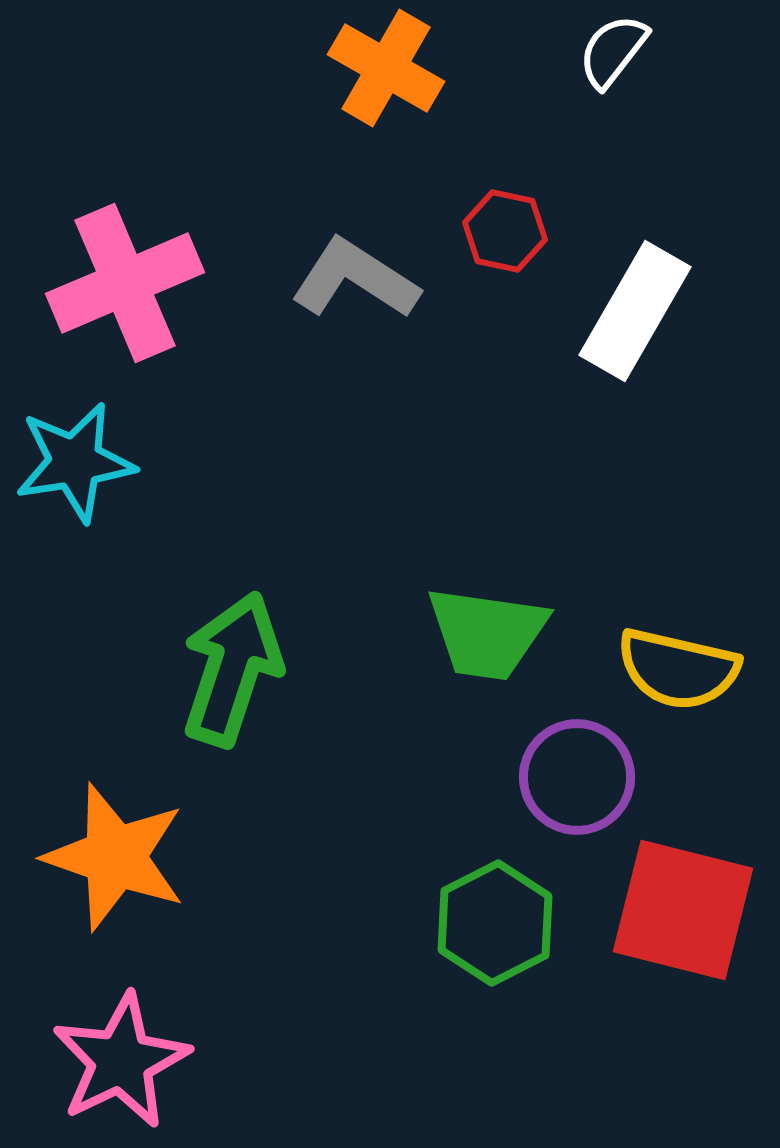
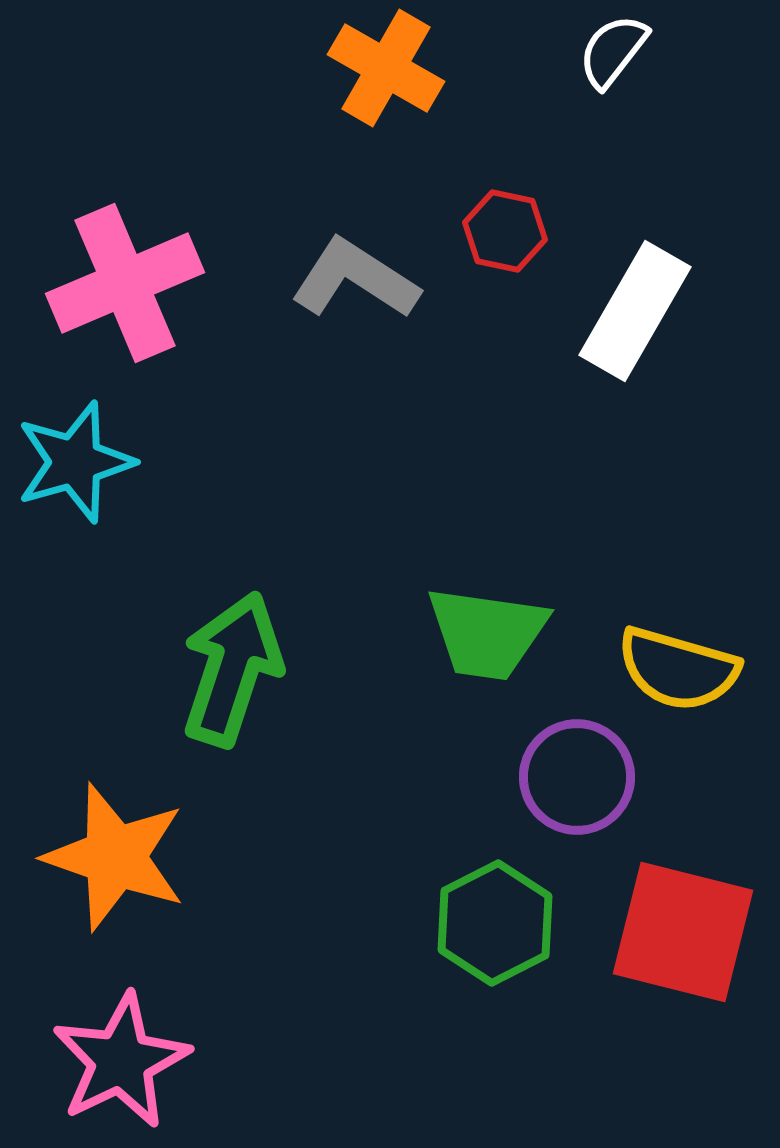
cyan star: rotated 7 degrees counterclockwise
yellow semicircle: rotated 3 degrees clockwise
red square: moved 22 px down
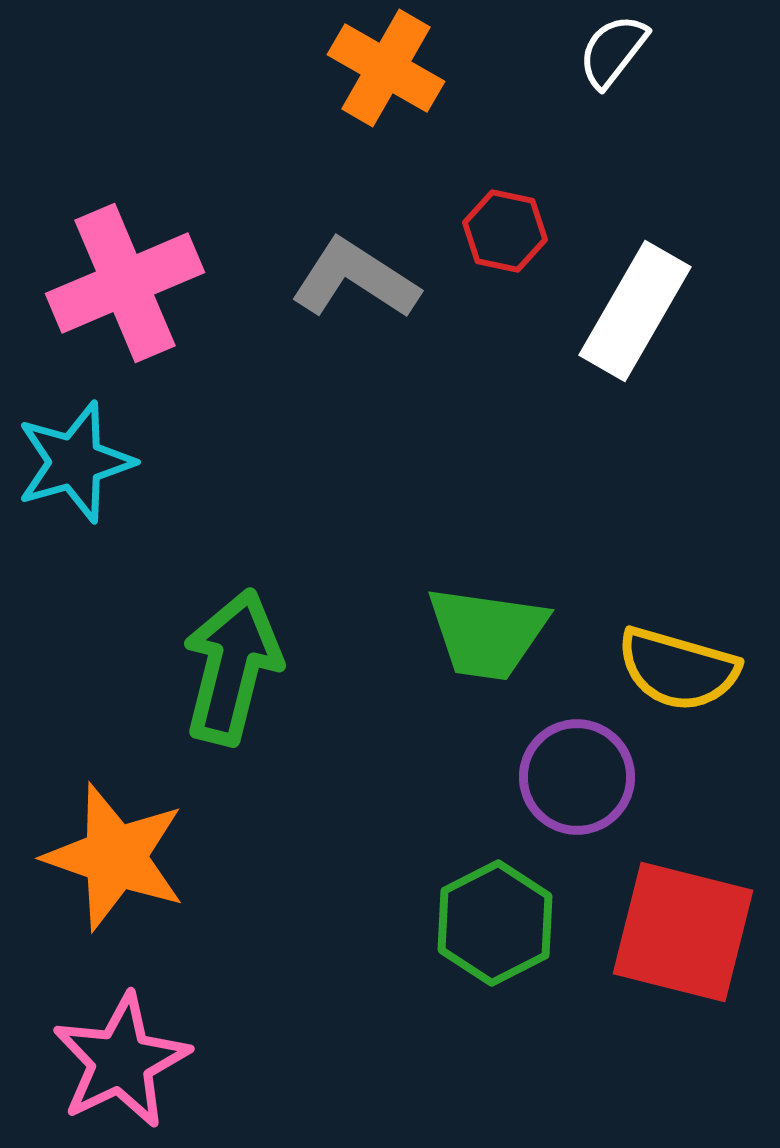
green arrow: moved 2 px up; rotated 4 degrees counterclockwise
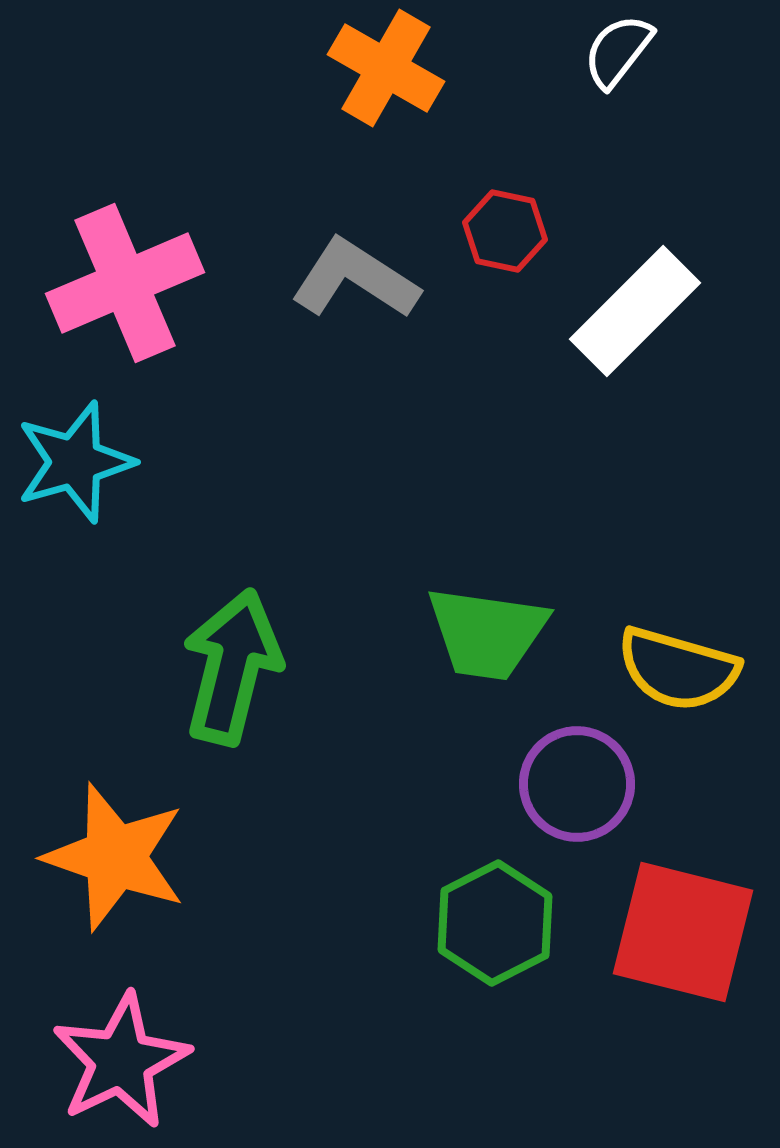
white semicircle: moved 5 px right
white rectangle: rotated 15 degrees clockwise
purple circle: moved 7 px down
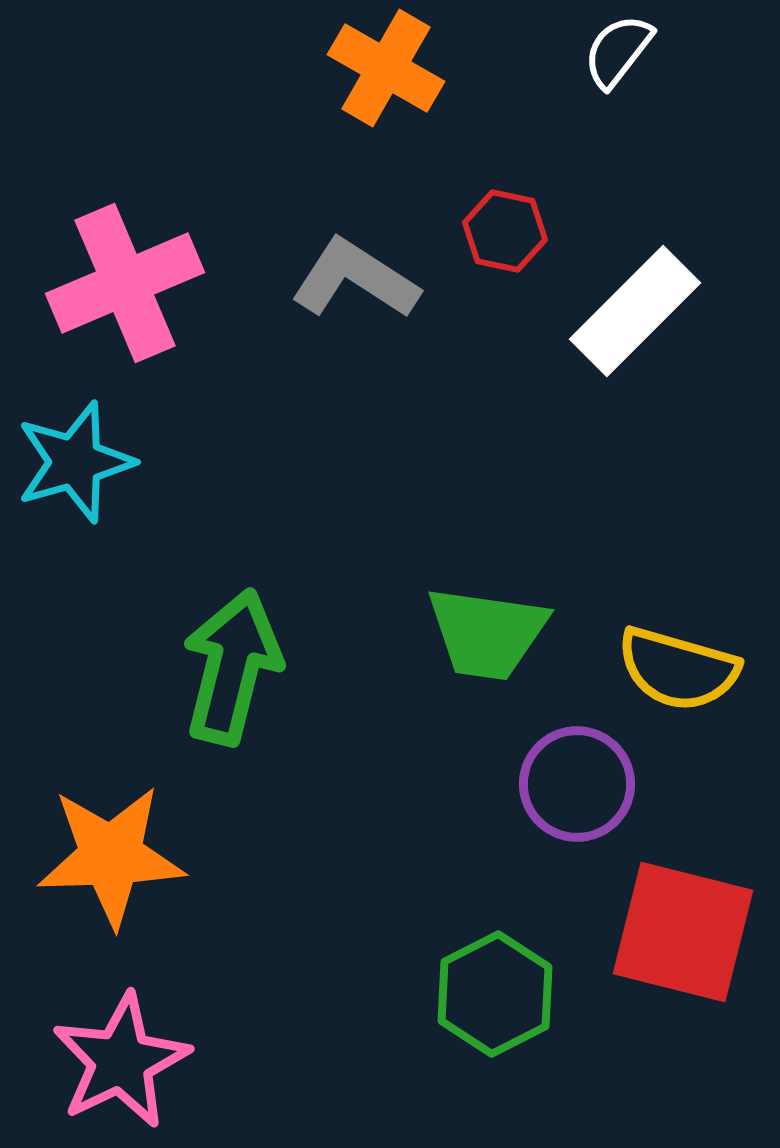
orange star: moved 4 px left, 1 px up; rotated 21 degrees counterclockwise
green hexagon: moved 71 px down
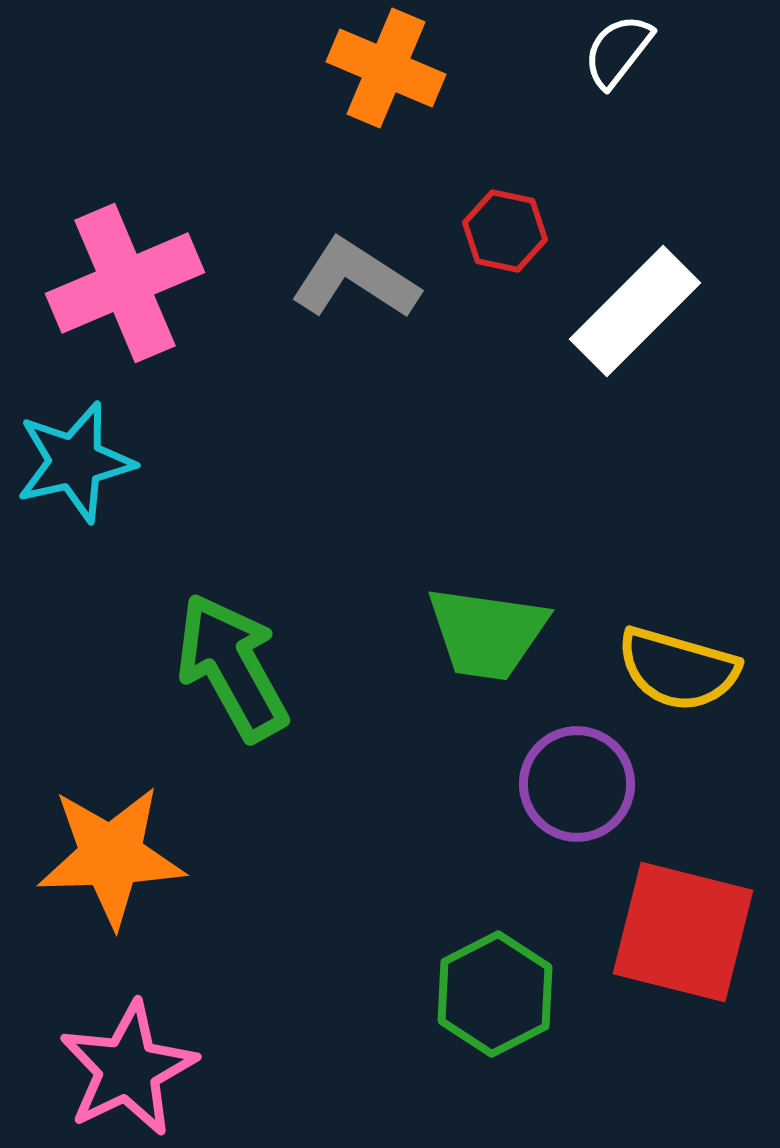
orange cross: rotated 7 degrees counterclockwise
cyan star: rotated 3 degrees clockwise
green arrow: rotated 43 degrees counterclockwise
pink star: moved 7 px right, 8 px down
